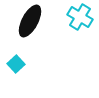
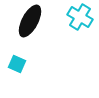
cyan square: moved 1 px right; rotated 24 degrees counterclockwise
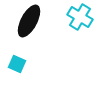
black ellipse: moved 1 px left
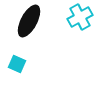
cyan cross: rotated 30 degrees clockwise
